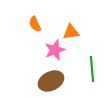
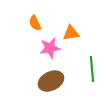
orange semicircle: moved 1 px up
orange triangle: moved 1 px down
pink star: moved 5 px left, 2 px up; rotated 10 degrees clockwise
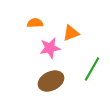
orange semicircle: rotated 112 degrees clockwise
orange triangle: rotated 12 degrees counterclockwise
green line: rotated 35 degrees clockwise
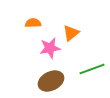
orange semicircle: moved 2 px left
orange triangle: rotated 18 degrees counterclockwise
green line: rotated 40 degrees clockwise
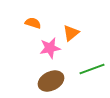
orange semicircle: rotated 21 degrees clockwise
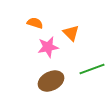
orange semicircle: moved 2 px right
orange triangle: rotated 36 degrees counterclockwise
pink star: moved 2 px left, 1 px up
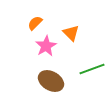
orange semicircle: rotated 63 degrees counterclockwise
pink star: moved 2 px left, 1 px up; rotated 20 degrees counterclockwise
brown ellipse: rotated 55 degrees clockwise
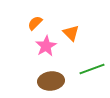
brown ellipse: rotated 35 degrees counterclockwise
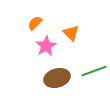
green line: moved 2 px right, 2 px down
brown ellipse: moved 6 px right, 3 px up; rotated 10 degrees counterclockwise
